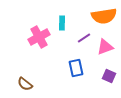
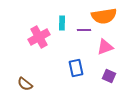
purple line: moved 8 px up; rotated 32 degrees clockwise
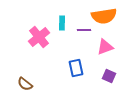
pink cross: rotated 10 degrees counterclockwise
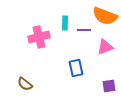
orange semicircle: moved 1 px right; rotated 30 degrees clockwise
cyan rectangle: moved 3 px right
pink cross: rotated 25 degrees clockwise
purple square: moved 10 px down; rotated 32 degrees counterclockwise
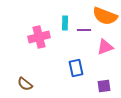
purple square: moved 5 px left
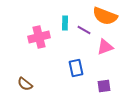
purple line: rotated 32 degrees clockwise
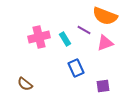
cyan rectangle: moved 16 px down; rotated 32 degrees counterclockwise
pink triangle: moved 4 px up
blue rectangle: rotated 12 degrees counterclockwise
purple square: moved 1 px left
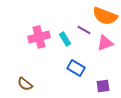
blue rectangle: rotated 36 degrees counterclockwise
